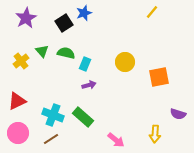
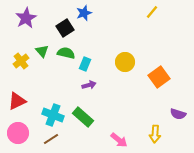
black square: moved 1 px right, 5 px down
orange square: rotated 25 degrees counterclockwise
pink arrow: moved 3 px right
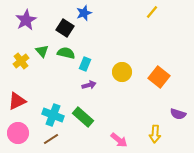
purple star: moved 2 px down
black square: rotated 24 degrees counterclockwise
yellow circle: moved 3 px left, 10 px down
orange square: rotated 15 degrees counterclockwise
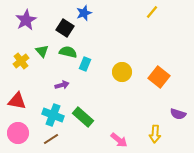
green semicircle: moved 2 px right, 1 px up
purple arrow: moved 27 px left
red triangle: rotated 36 degrees clockwise
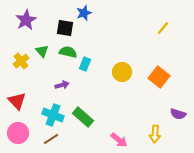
yellow line: moved 11 px right, 16 px down
black square: rotated 24 degrees counterclockwise
red triangle: rotated 36 degrees clockwise
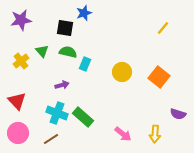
purple star: moved 5 px left; rotated 20 degrees clockwise
cyan cross: moved 4 px right, 2 px up
pink arrow: moved 4 px right, 6 px up
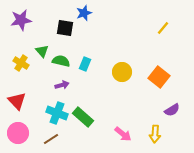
green semicircle: moved 7 px left, 9 px down
yellow cross: moved 2 px down; rotated 21 degrees counterclockwise
purple semicircle: moved 6 px left, 4 px up; rotated 49 degrees counterclockwise
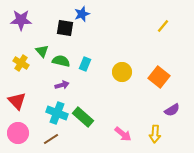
blue star: moved 2 px left, 1 px down
purple star: rotated 10 degrees clockwise
yellow line: moved 2 px up
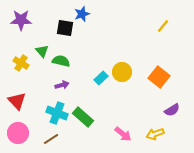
cyan rectangle: moved 16 px right, 14 px down; rotated 24 degrees clockwise
yellow arrow: rotated 66 degrees clockwise
